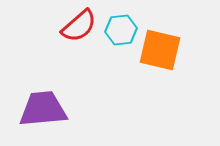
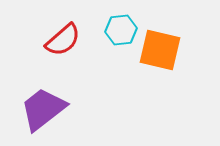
red semicircle: moved 16 px left, 14 px down
purple trapezoid: rotated 33 degrees counterclockwise
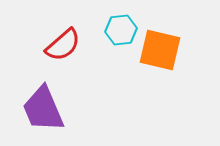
red semicircle: moved 5 px down
purple trapezoid: rotated 75 degrees counterclockwise
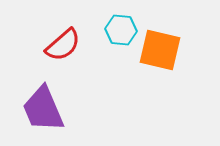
cyan hexagon: rotated 12 degrees clockwise
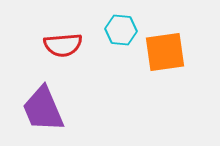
red semicircle: rotated 36 degrees clockwise
orange square: moved 5 px right, 2 px down; rotated 21 degrees counterclockwise
